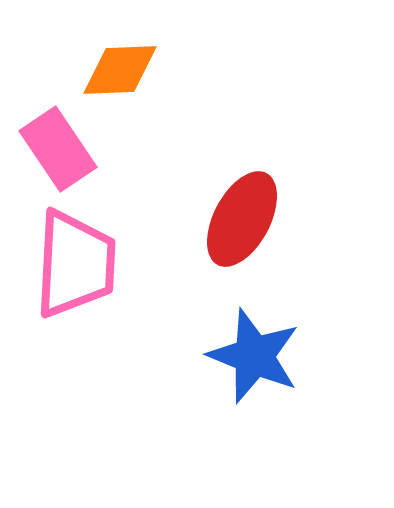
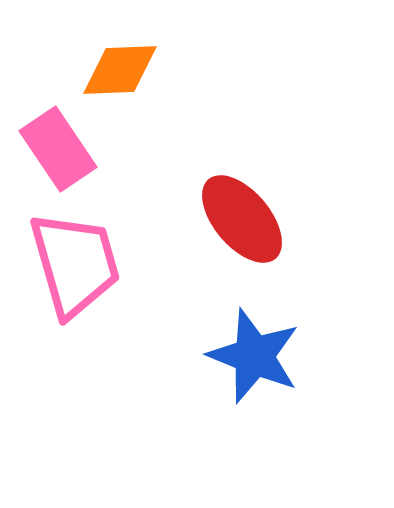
red ellipse: rotated 68 degrees counterclockwise
pink trapezoid: rotated 19 degrees counterclockwise
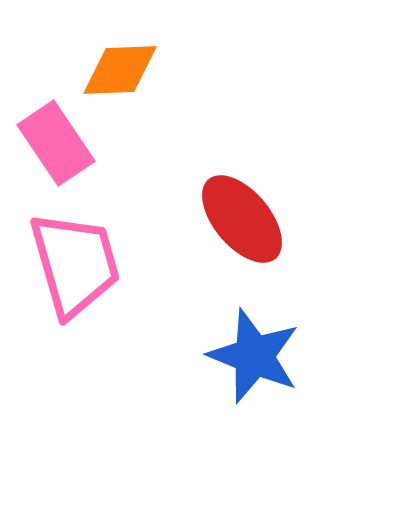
pink rectangle: moved 2 px left, 6 px up
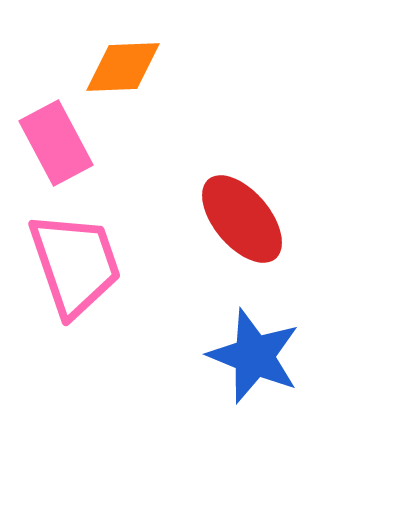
orange diamond: moved 3 px right, 3 px up
pink rectangle: rotated 6 degrees clockwise
pink trapezoid: rotated 3 degrees counterclockwise
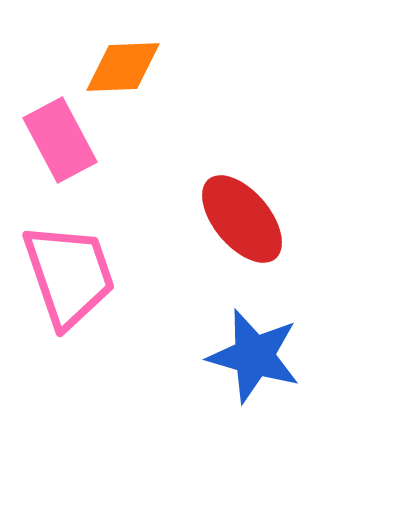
pink rectangle: moved 4 px right, 3 px up
pink trapezoid: moved 6 px left, 11 px down
blue star: rotated 6 degrees counterclockwise
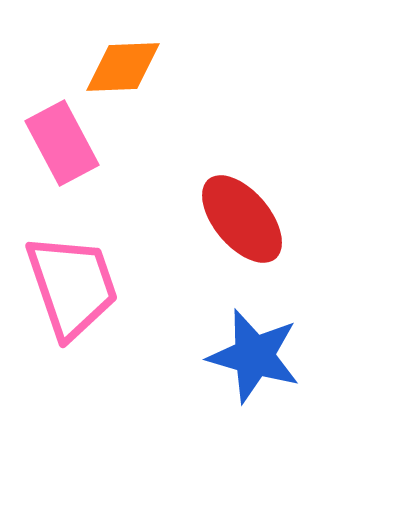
pink rectangle: moved 2 px right, 3 px down
pink trapezoid: moved 3 px right, 11 px down
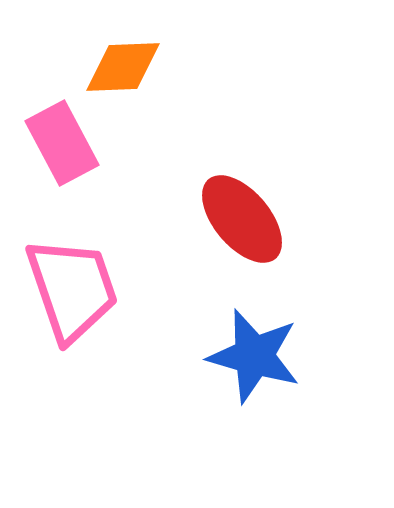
pink trapezoid: moved 3 px down
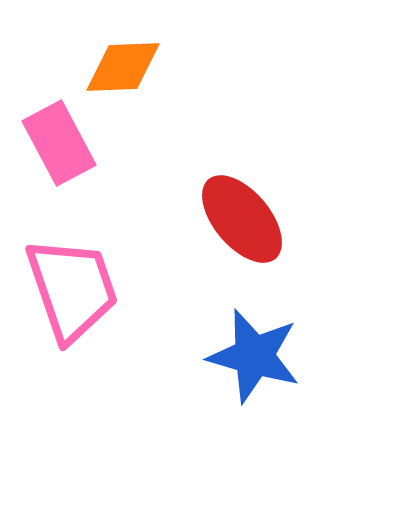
pink rectangle: moved 3 px left
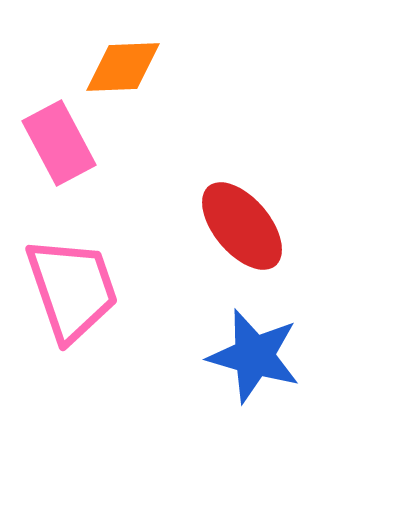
red ellipse: moved 7 px down
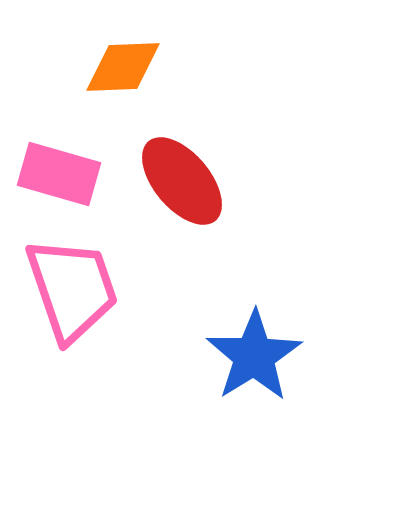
pink rectangle: moved 31 px down; rotated 46 degrees counterclockwise
red ellipse: moved 60 px left, 45 px up
blue star: rotated 24 degrees clockwise
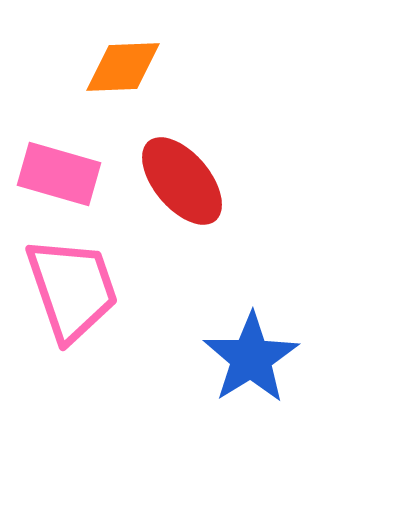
blue star: moved 3 px left, 2 px down
